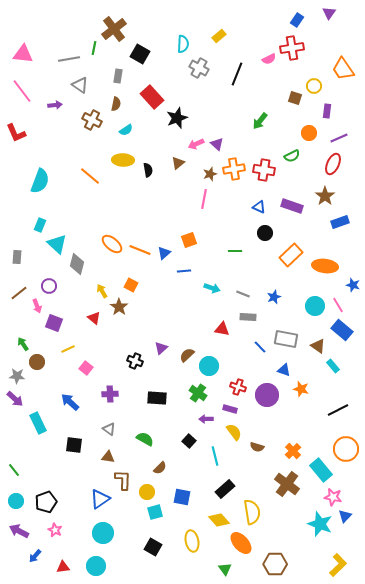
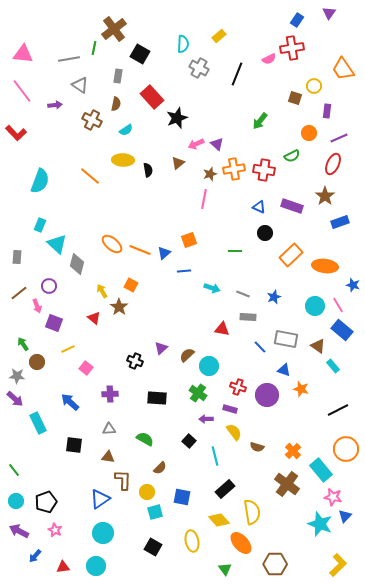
red L-shape at (16, 133): rotated 20 degrees counterclockwise
gray triangle at (109, 429): rotated 40 degrees counterclockwise
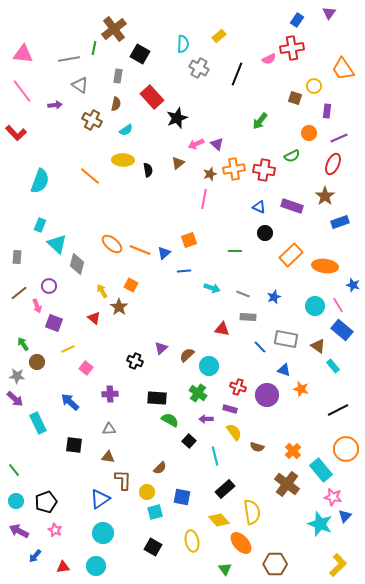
green semicircle at (145, 439): moved 25 px right, 19 px up
